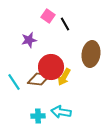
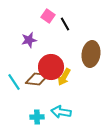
brown diamond: moved 2 px left
cyan cross: moved 1 px left, 1 px down
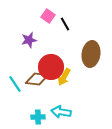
cyan line: moved 1 px right, 2 px down
cyan cross: moved 1 px right
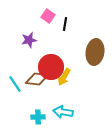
black line: rotated 40 degrees clockwise
brown ellipse: moved 4 px right, 2 px up
cyan arrow: moved 2 px right
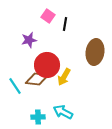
red circle: moved 4 px left, 2 px up
cyan line: moved 2 px down
cyan arrow: rotated 18 degrees clockwise
